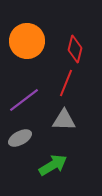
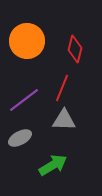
red line: moved 4 px left, 5 px down
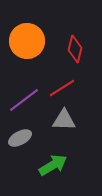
red line: rotated 36 degrees clockwise
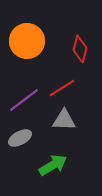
red diamond: moved 5 px right
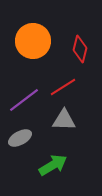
orange circle: moved 6 px right
red line: moved 1 px right, 1 px up
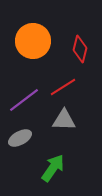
green arrow: moved 3 px down; rotated 24 degrees counterclockwise
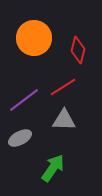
orange circle: moved 1 px right, 3 px up
red diamond: moved 2 px left, 1 px down
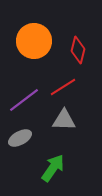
orange circle: moved 3 px down
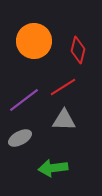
green arrow: rotated 132 degrees counterclockwise
